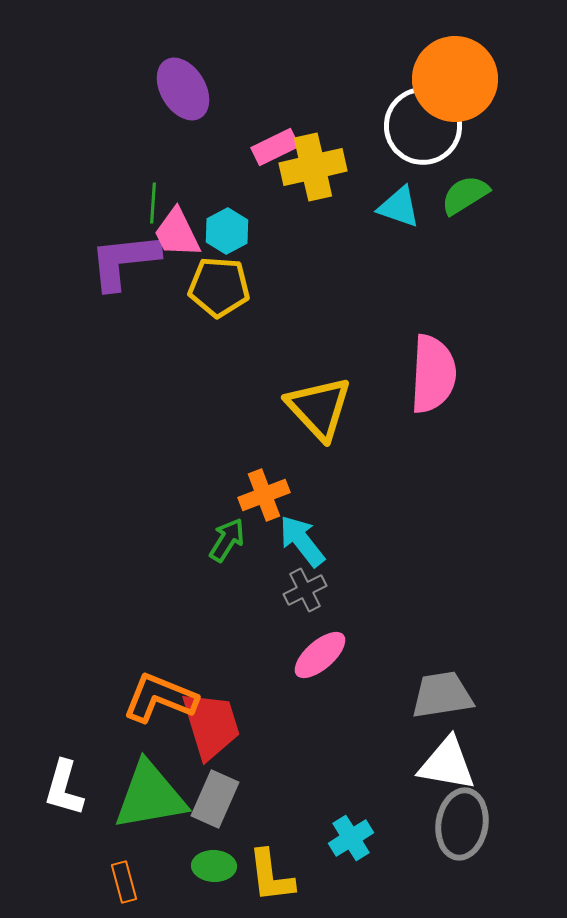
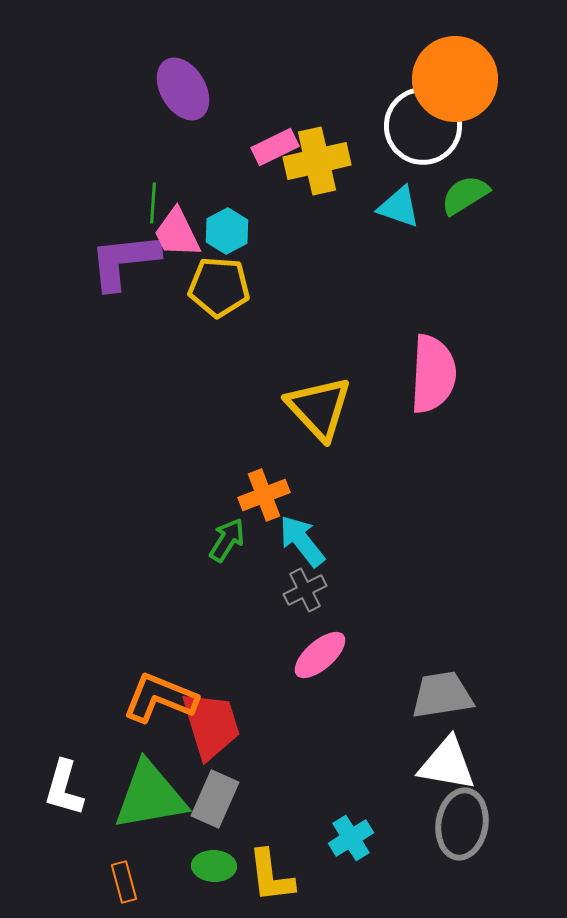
yellow cross: moved 4 px right, 6 px up
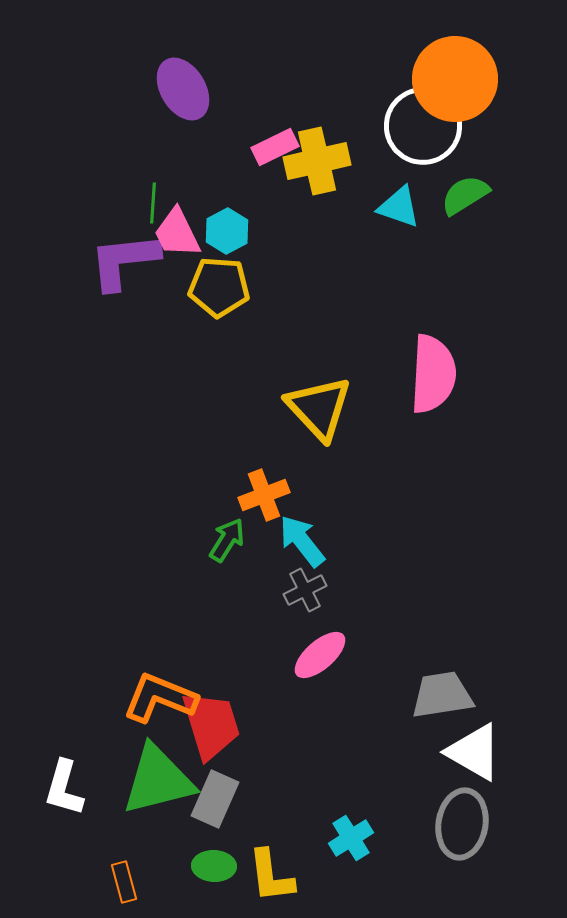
white triangle: moved 27 px right, 12 px up; rotated 20 degrees clockwise
green triangle: moved 8 px right, 16 px up; rotated 4 degrees counterclockwise
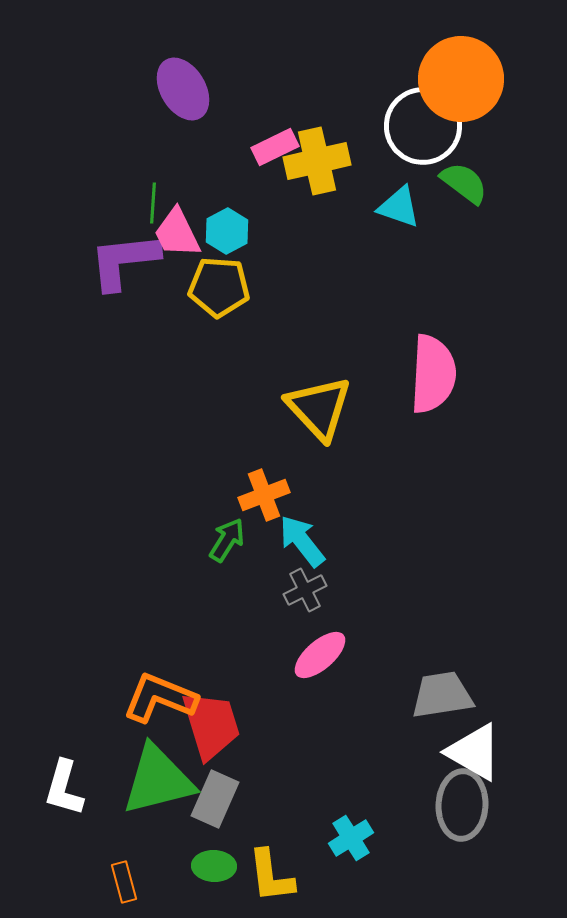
orange circle: moved 6 px right
green semicircle: moved 1 px left, 12 px up; rotated 69 degrees clockwise
gray ellipse: moved 19 px up; rotated 6 degrees counterclockwise
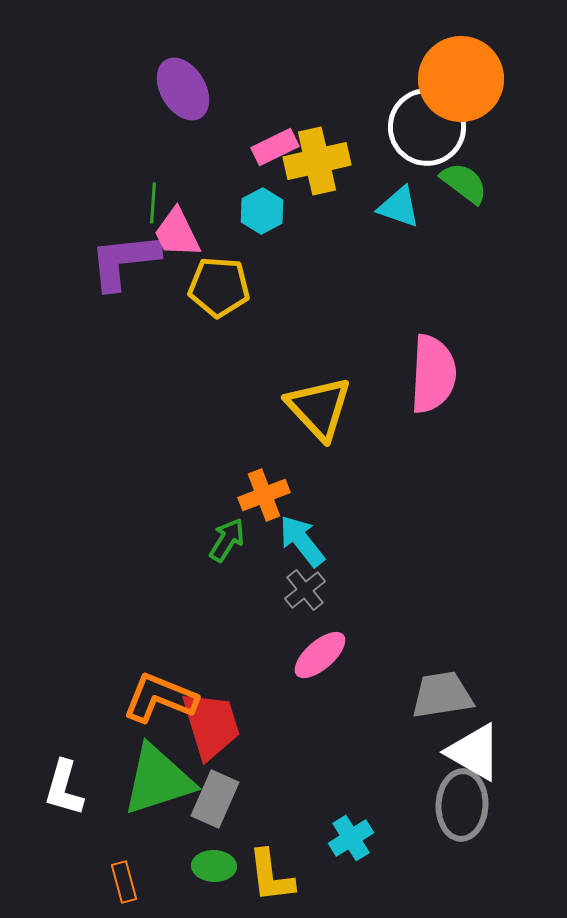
white circle: moved 4 px right, 1 px down
cyan hexagon: moved 35 px right, 20 px up
gray cross: rotated 12 degrees counterclockwise
green triangle: rotated 4 degrees counterclockwise
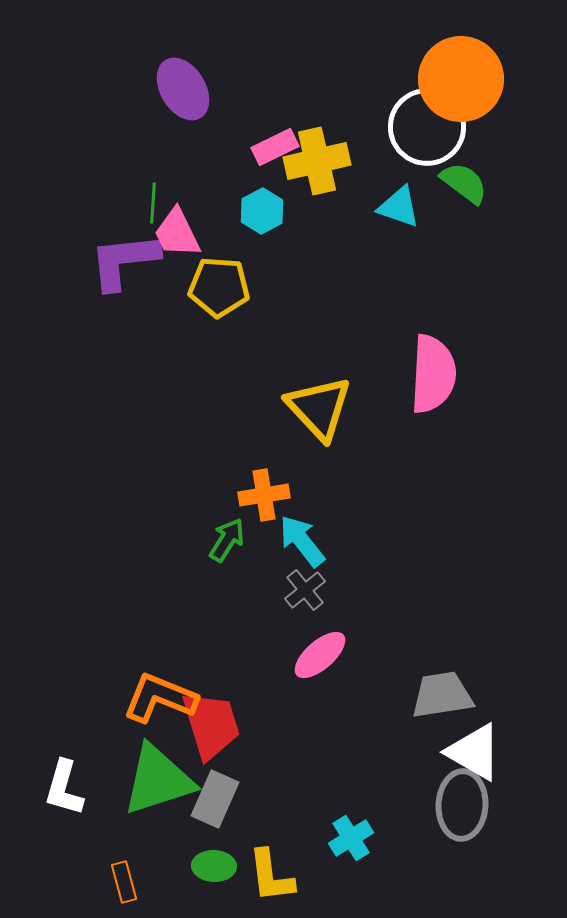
orange cross: rotated 12 degrees clockwise
